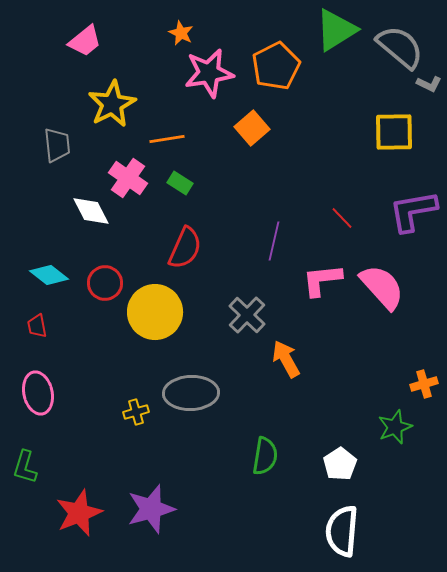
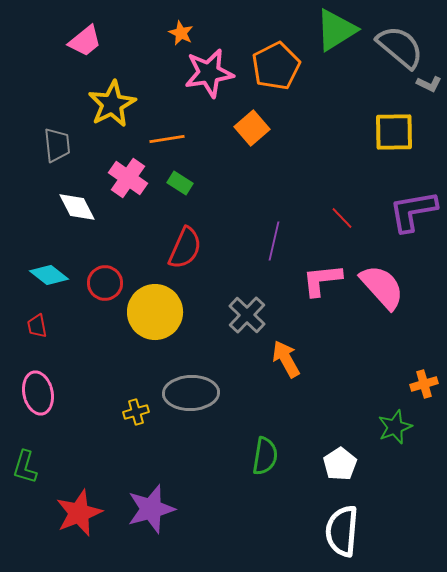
white diamond: moved 14 px left, 4 px up
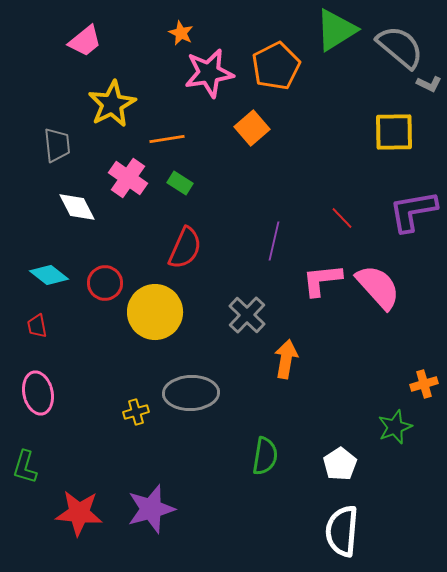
pink semicircle: moved 4 px left
orange arrow: rotated 39 degrees clockwise
red star: rotated 27 degrees clockwise
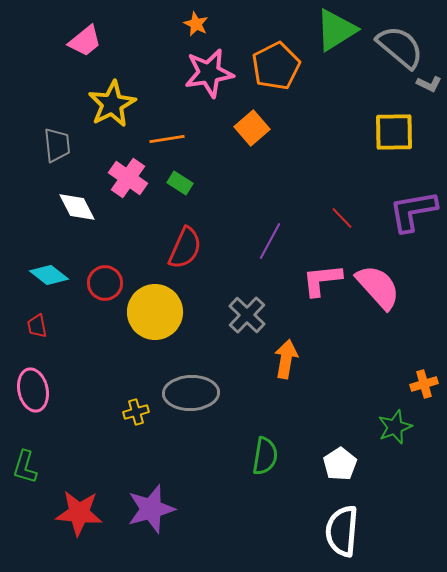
orange star: moved 15 px right, 9 px up
purple line: moved 4 px left; rotated 15 degrees clockwise
pink ellipse: moved 5 px left, 3 px up
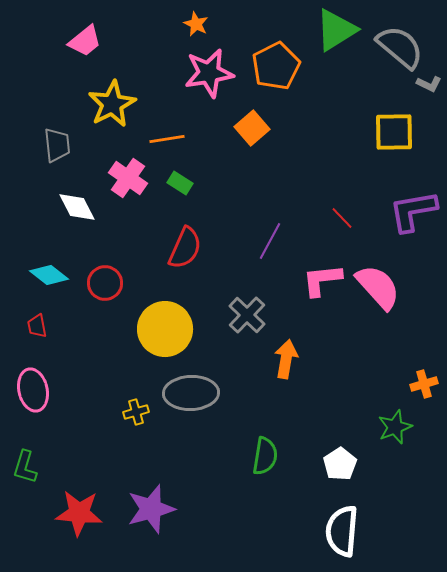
yellow circle: moved 10 px right, 17 px down
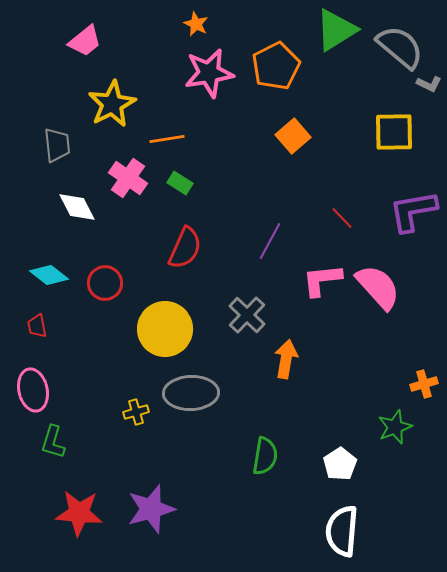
orange square: moved 41 px right, 8 px down
green L-shape: moved 28 px right, 25 px up
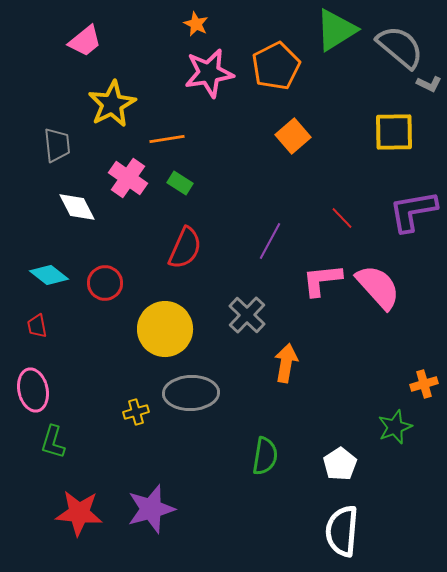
orange arrow: moved 4 px down
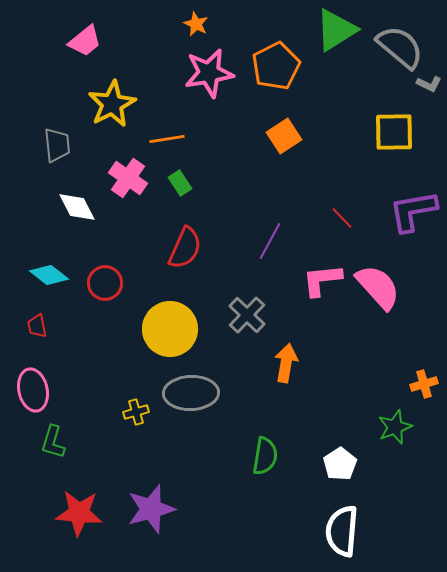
orange square: moved 9 px left; rotated 8 degrees clockwise
green rectangle: rotated 25 degrees clockwise
yellow circle: moved 5 px right
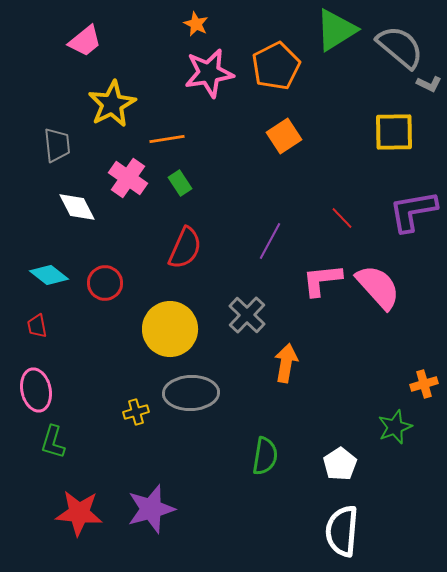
pink ellipse: moved 3 px right
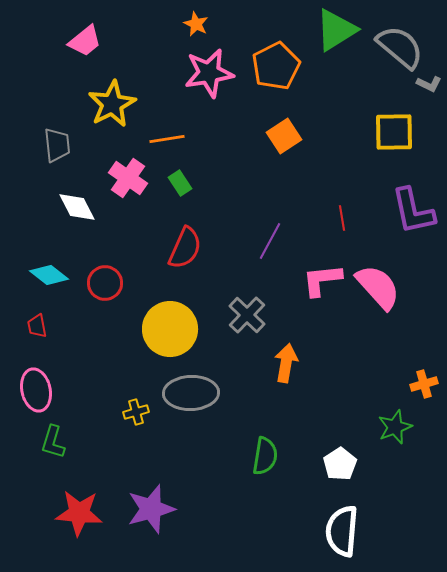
purple L-shape: rotated 92 degrees counterclockwise
red line: rotated 35 degrees clockwise
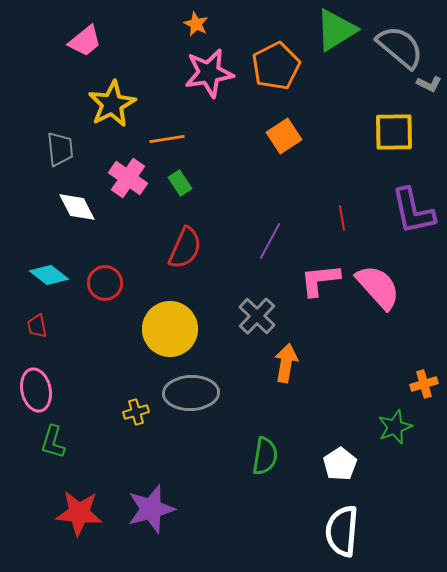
gray trapezoid: moved 3 px right, 4 px down
pink L-shape: moved 2 px left
gray cross: moved 10 px right, 1 px down
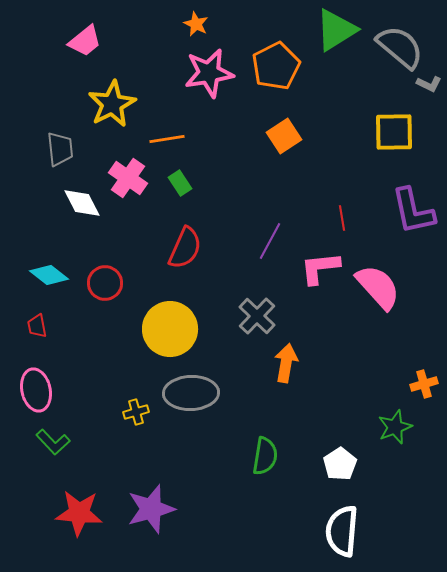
white diamond: moved 5 px right, 4 px up
pink L-shape: moved 12 px up
green L-shape: rotated 60 degrees counterclockwise
